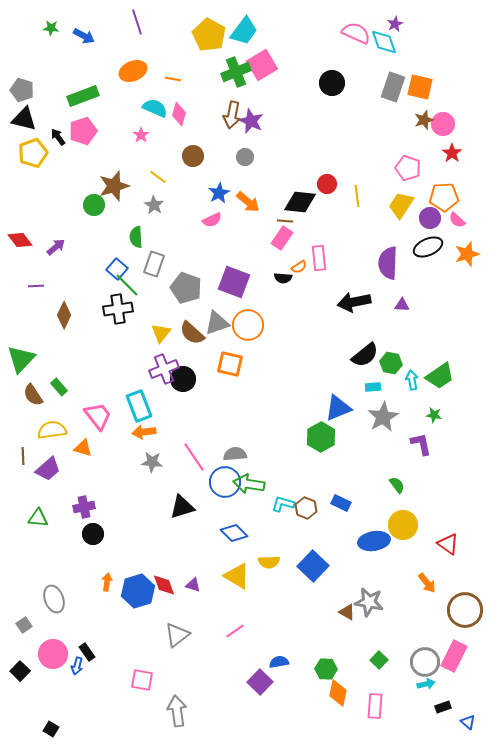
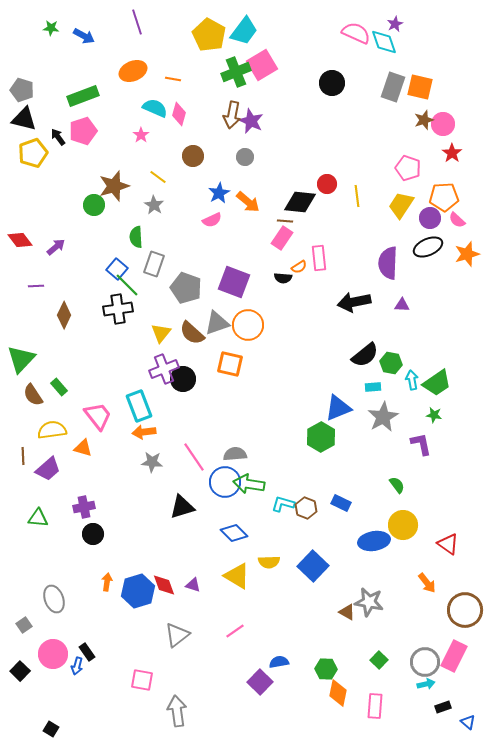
green trapezoid at (440, 376): moved 3 px left, 7 px down
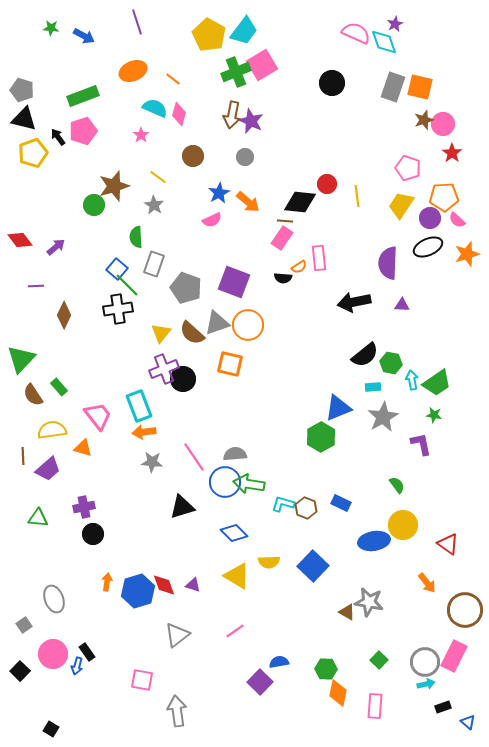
orange line at (173, 79): rotated 28 degrees clockwise
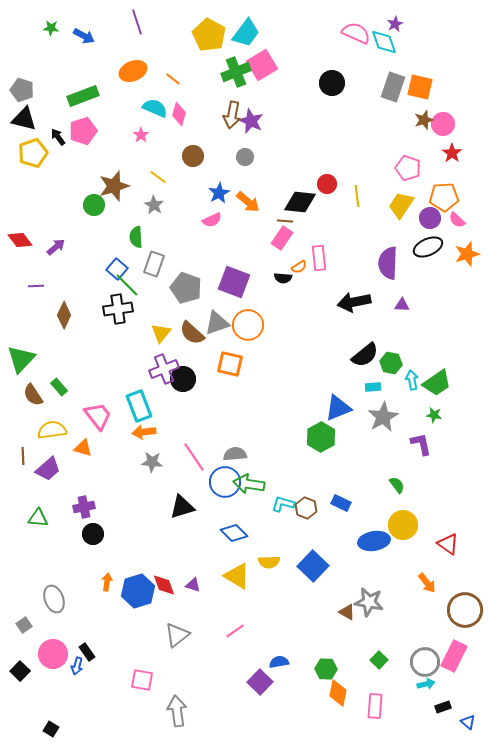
cyan trapezoid at (244, 31): moved 2 px right, 2 px down
